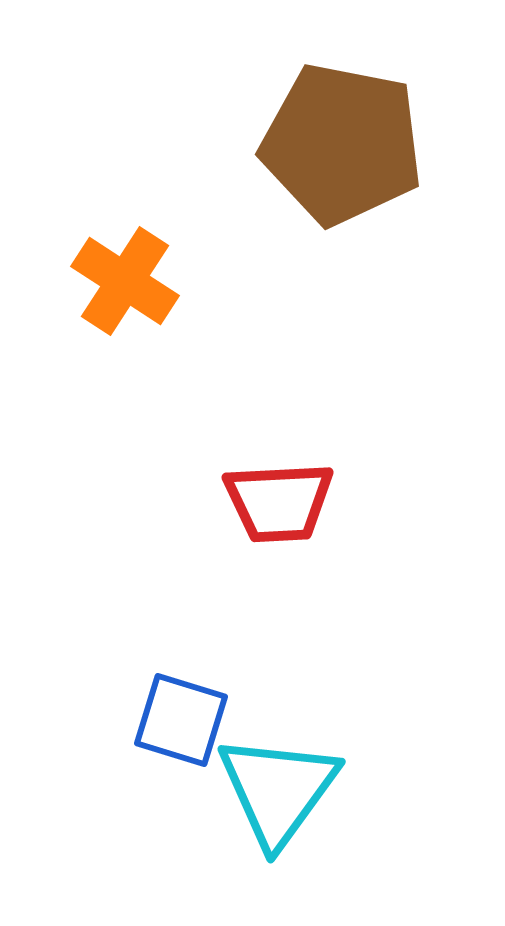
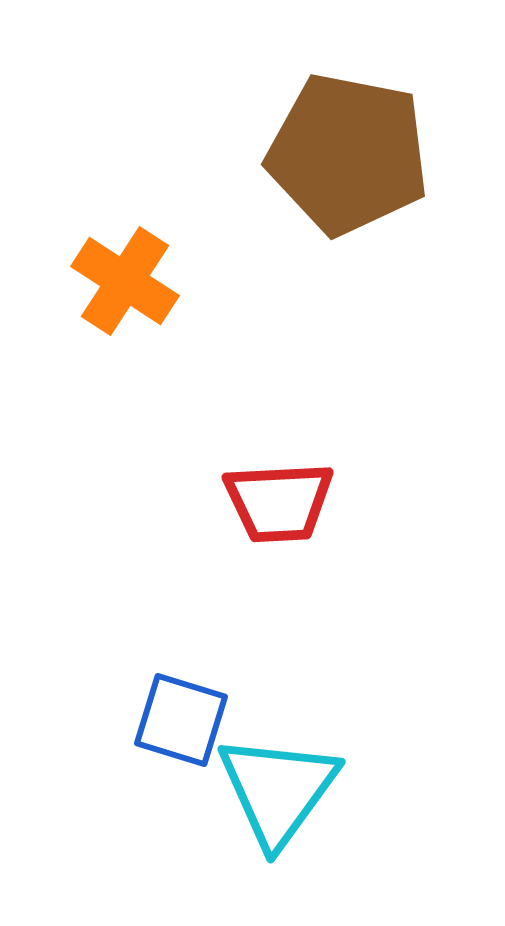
brown pentagon: moved 6 px right, 10 px down
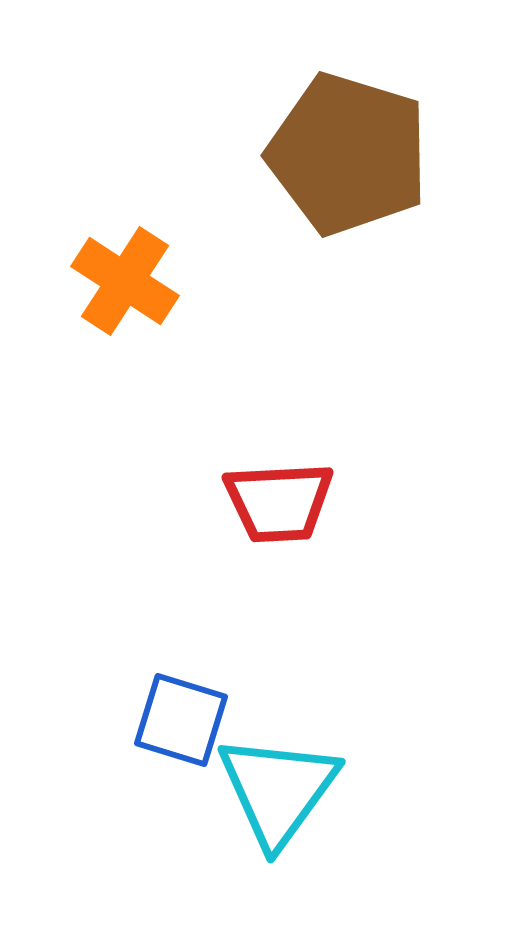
brown pentagon: rotated 6 degrees clockwise
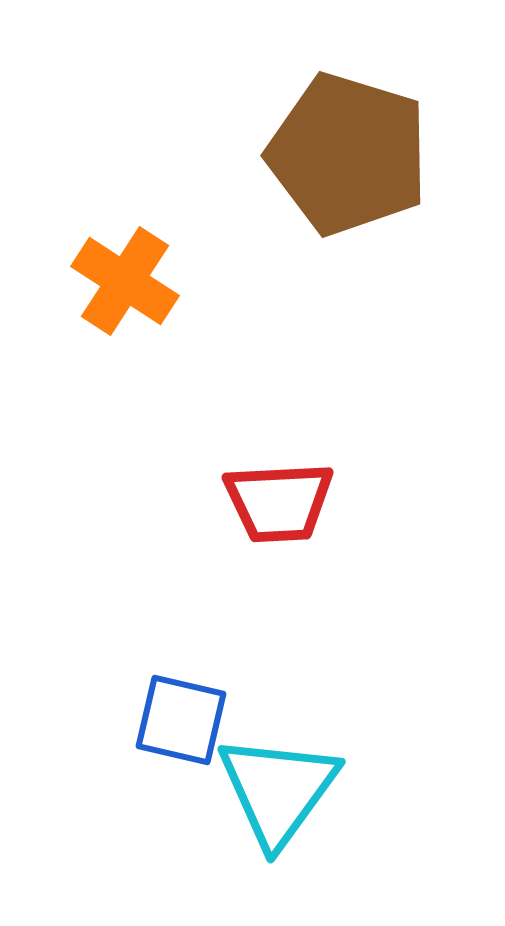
blue square: rotated 4 degrees counterclockwise
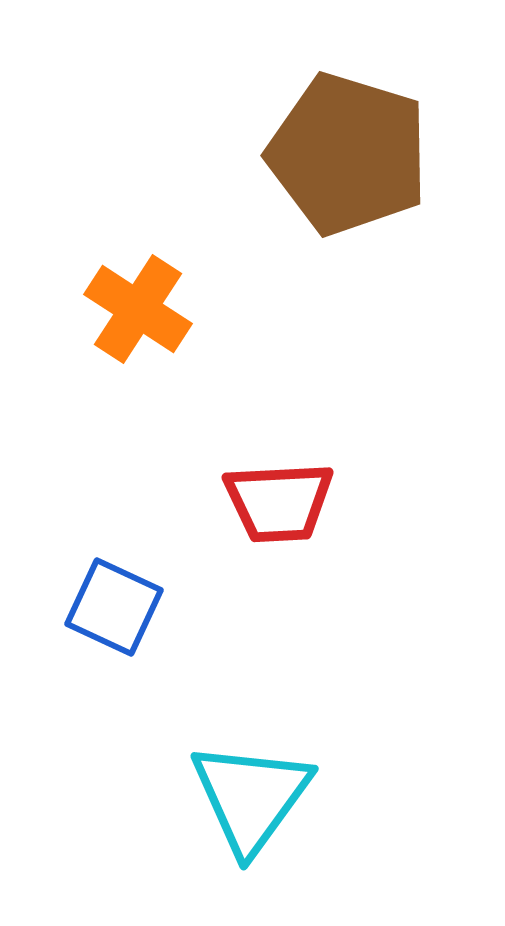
orange cross: moved 13 px right, 28 px down
blue square: moved 67 px left, 113 px up; rotated 12 degrees clockwise
cyan triangle: moved 27 px left, 7 px down
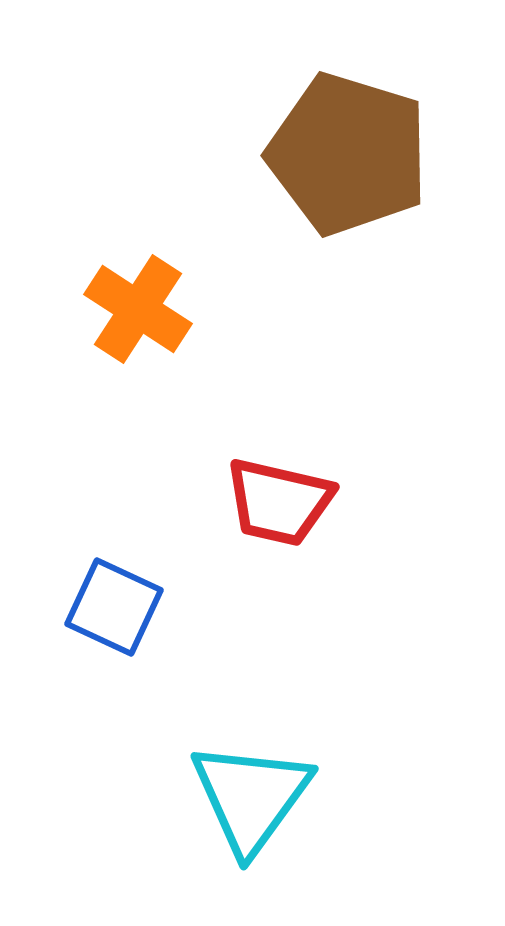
red trapezoid: rotated 16 degrees clockwise
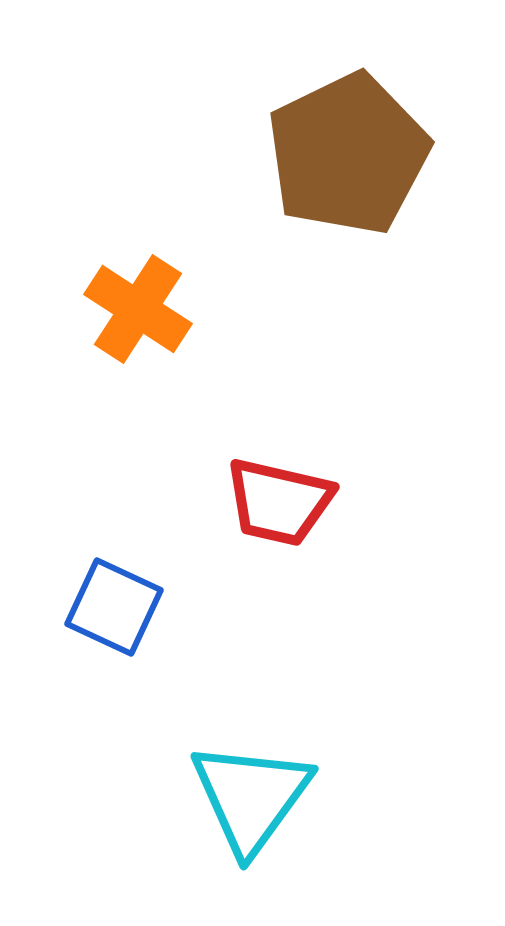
brown pentagon: rotated 29 degrees clockwise
